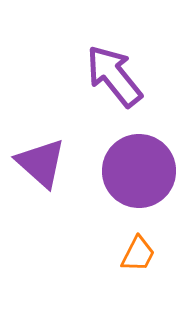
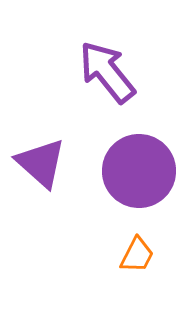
purple arrow: moved 7 px left, 4 px up
orange trapezoid: moved 1 px left, 1 px down
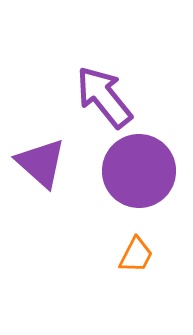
purple arrow: moved 3 px left, 25 px down
orange trapezoid: moved 1 px left
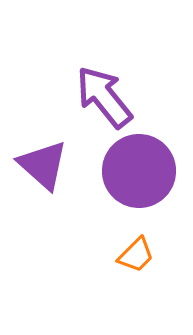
purple triangle: moved 2 px right, 2 px down
orange trapezoid: rotated 18 degrees clockwise
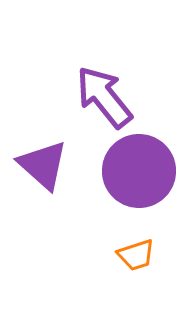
orange trapezoid: rotated 27 degrees clockwise
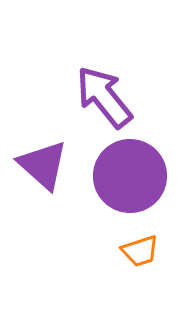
purple circle: moved 9 px left, 5 px down
orange trapezoid: moved 4 px right, 4 px up
